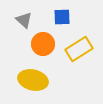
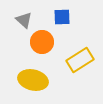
orange circle: moved 1 px left, 2 px up
yellow rectangle: moved 1 px right, 11 px down
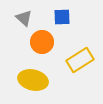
gray triangle: moved 2 px up
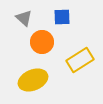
yellow ellipse: rotated 36 degrees counterclockwise
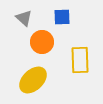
yellow rectangle: rotated 60 degrees counterclockwise
yellow ellipse: rotated 20 degrees counterclockwise
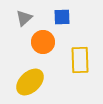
gray triangle: rotated 36 degrees clockwise
orange circle: moved 1 px right
yellow ellipse: moved 3 px left, 2 px down
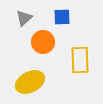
yellow ellipse: rotated 16 degrees clockwise
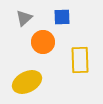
yellow ellipse: moved 3 px left
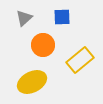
orange circle: moved 3 px down
yellow rectangle: rotated 52 degrees clockwise
yellow ellipse: moved 5 px right
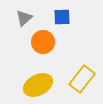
orange circle: moved 3 px up
yellow rectangle: moved 2 px right, 19 px down; rotated 12 degrees counterclockwise
yellow ellipse: moved 6 px right, 3 px down
